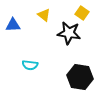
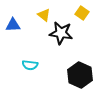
black star: moved 8 px left
black hexagon: moved 2 px up; rotated 15 degrees clockwise
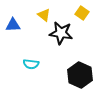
cyan semicircle: moved 1 px right, 1 px up
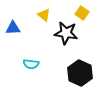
blue triangle: moved 3 px down
black star: moved 5 px right
black hexagon: moved 2 px up
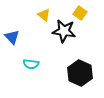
yellow square: moved 2 px left
blue triangle: moved 1 px left, 9 px down; rotated 49 degrees clockwise
black star: moved 2 px left, 2 px up
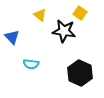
yellow triangle: moved 4 px left
